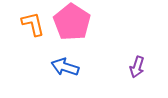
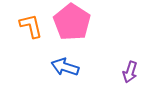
orange L-shape: moved 2 px left, 2 px down
purple arrow: moved 7 px left, 5 px down
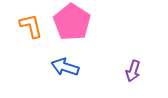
purple arrow: moved 3 px right, 1 px up
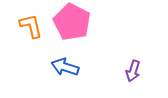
pink pentagon: rotated 6 degrees counterclockwise
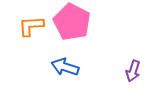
orange L-shape: rotated 80 degrees counterclockwise
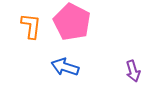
orange L-shape: rotated 100 degrees clockwise
purple arrow: rotated 35 degrees counterclockwise
